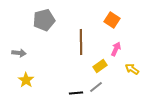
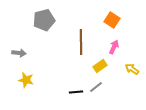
pink arrow: moved 2 px left, 2 px up
yellow star: rotated 21 degrees counterclockwise
black line: moved 1 px up
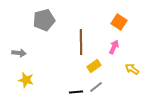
orange square: moved 7 px right, 2 px down
yellow rectangle: moved 6 px left
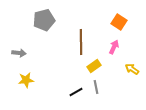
yellow star: rotated 21 degrees counterclockwise
gray line: rotated 64 degrees counterclockwise
black line: rotated 24 degrees counterclockwise
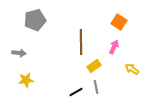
gray pentagon: moved 9 px left
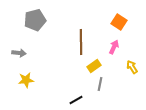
yellow arrow: moved 2 px up; rotated 24 degrees clockwise
gray line: moved 4 px right, 3 px up; rotated 24 degrees clockwise
black line: moved 8 px down
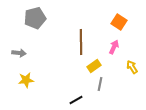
gray pentagon: moved 2 px up
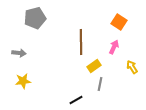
yellow star: moved 3 px left, 1 px down
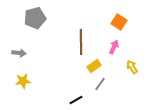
gray line: rotated 24 degrees clockwise
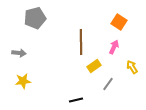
gray line: moved 8 px right
black line: rotated 16 degrees clockwise
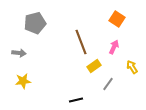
gray pentagon: moved 5 px down
orange square: moved 2 px left, 3 px up
brown line: rotated 20 degrees counterclockwise
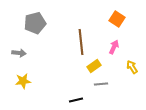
brown line: rotated 15 degrees clockwise
gray line: moved 7 px left; rotated 48 degrees clockwise
